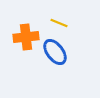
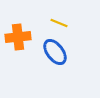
orange cross: moved 8 px left
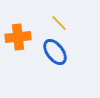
yellow line: rotated 24 degrees clockwise
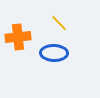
blue ellipse: moved 1 px left, 1 px down; rotated 52 degrees counterclockwise
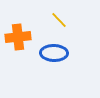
yellow line: moved 3 px up
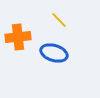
blue ellipse: rotated 16 degrees clockwise
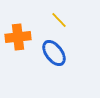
blue ellipse: rotated 36 degrees clockwise
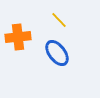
blue ellipse: moved 3 px right
